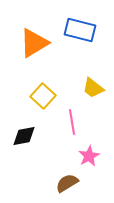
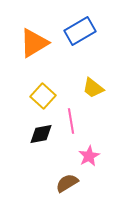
blue rectangle: moved 1 px down; rotated 44 degrees counterclockwise
pink line: moved 1 px left, 1 px up
black diamond: moved 17 px right, 2 px up
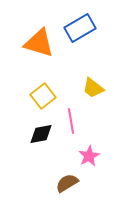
blue rectangle: moved 3 px up
orange triangle: moved 5 px right; rotated 48 degrees clockwise
yellow square: rotated 10 degrees clockwise
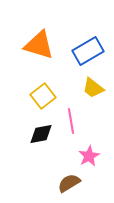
blue rectangle: moved 8 px right, 23 px down
orange triangle: moved 2 px down
brown semicircle: moved 2 px right
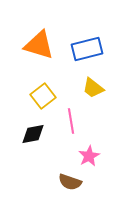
blue rectangle: moved 1 px left, 2 px up; rotated 16 degrees clockwise
black diamond: moved 8 px left
brown semicircle: moved 1 px right, 1 px up; rotated 130 degrees counterclockwise
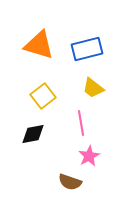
pink line: moved 10 px right, 2 px down
